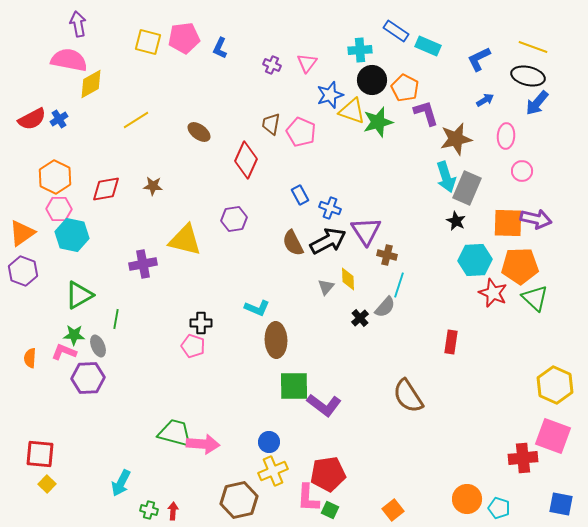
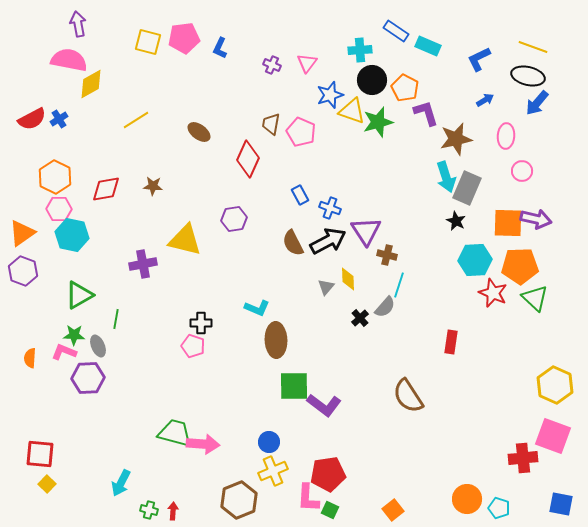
red diamond at (246, 160): moved 2 px right, 1 px up
brown hexagon at (239, 500): rotated 9 degrees counterclockwise
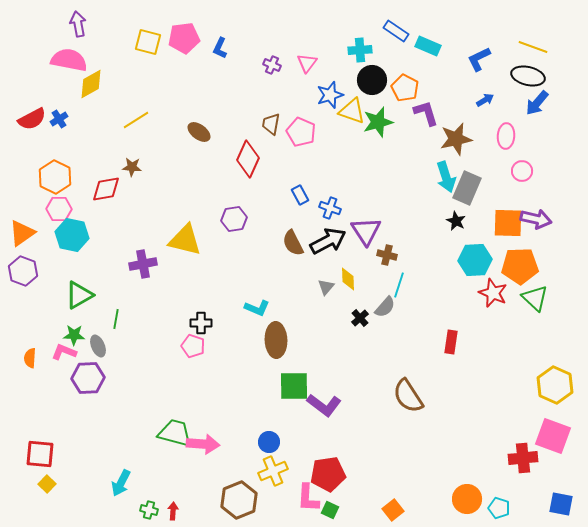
brown star at (153, 186): moved 21 px left, 19 px up
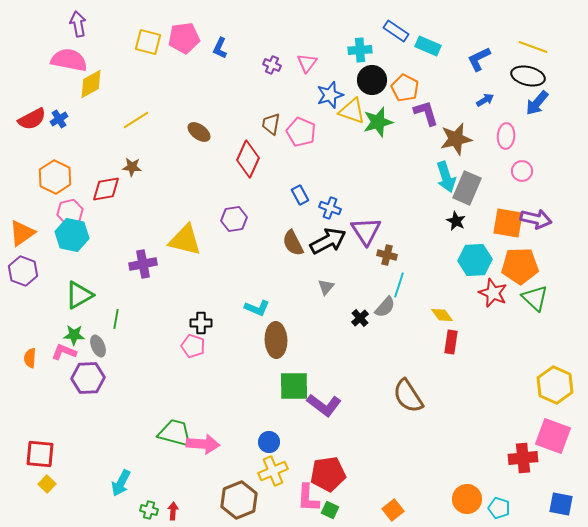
pink hexagon at (59, 209): moved 11 px right, 3 px down; rotated 15 degrees counterclockwise
orange square at (508, 223): rotated 8 degrees clockwise
yellow diamond at (348, 279): moved 94 px right, 36 px down; rotated 35 degrees counterclockwise
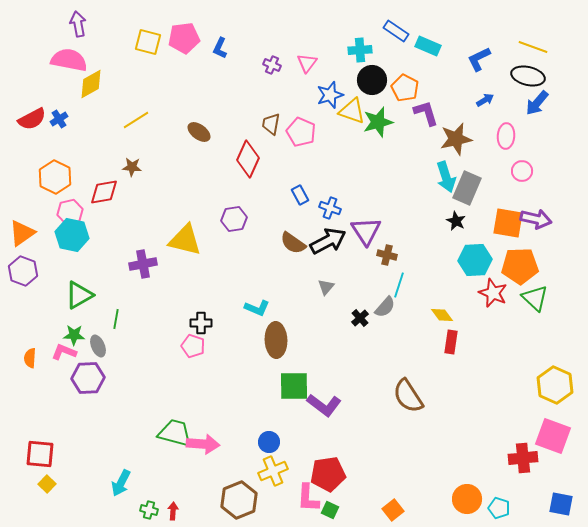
red diamond at (106, 189): moved 2 px left, 3 px down
brown semicircle at (293, 243): rotated 28 degrees counterclockwise
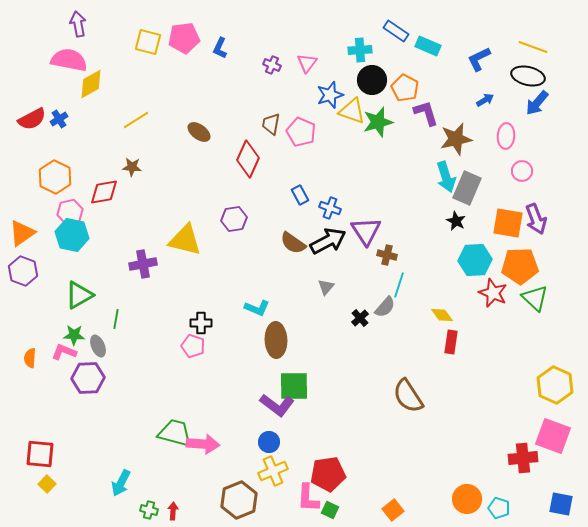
purple arrow at (536, 219): rotated 56 degrees clockwise
purple L-shape at (324, 405): moved 47 px left
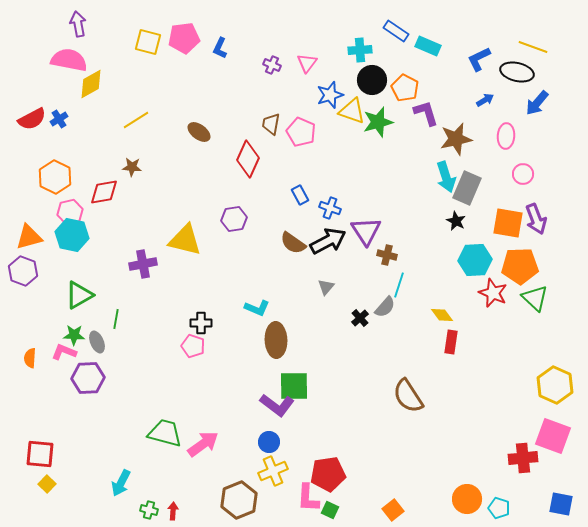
black ellipse at (528, 76): moved 11 px left, 4 px up
pink circle at (522, 171): moved 1 px right, 3 px down
orange triangle at (22, 233): moved 7 px right, 4 px down; rotated 20 degrees clockwise
gray ellipse at (98, 346): moved 1 px left, 4 px up
green trapezoid at (175, 433): moved 10 px left
pink arrow at (203, 444): rotated 40 degrees counterclockwise
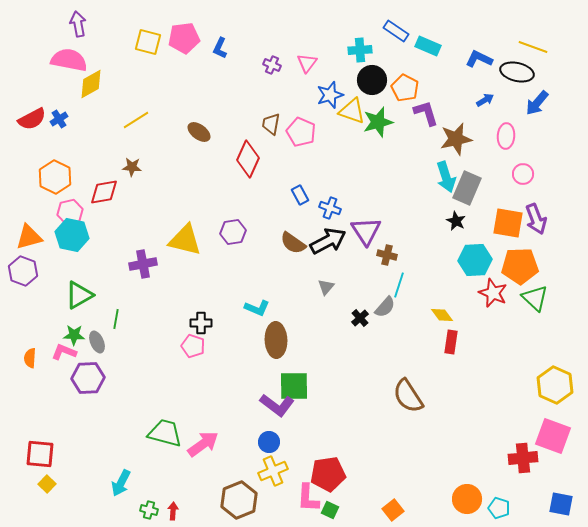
blue L-shape at (479, 59): rotated 52 degrees clockwise
purple hexagon at (234, 219): moved 1 px left, 13 px down
